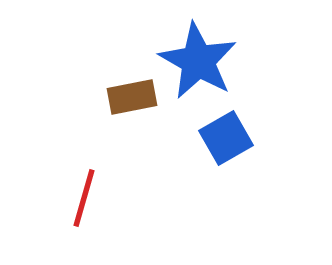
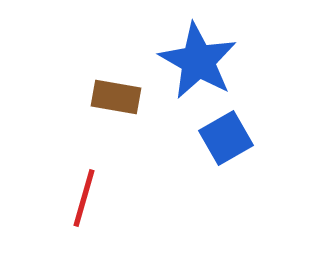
brown rectangle: moved 16 px left; rotated 21 degrees clockwise
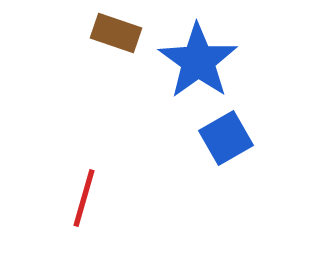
blue star: rotated 6 degrees clockwise
brown rectangle: moved 64 px up; rotated 9 degrees clockwise
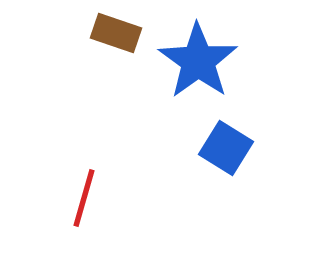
blue square: moved 10 px down; rotated 28 degrees counterclockwise
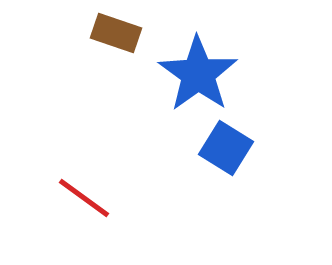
blue star: moved 13 px down
red line: rotated 70 degrees counterclockwise
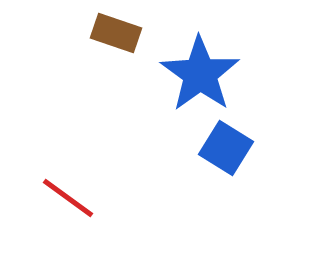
blue star: moved 2 px right
red line: moved 16 px left
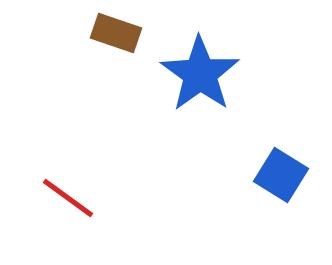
blue square: moved 55 px right, 27 px down
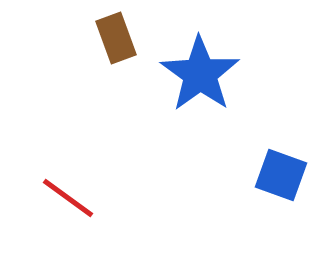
brown rectangle: moved 5 px down; rotated 51 degrees clockwise
blue square: rotated 12 degrees counterclockwise
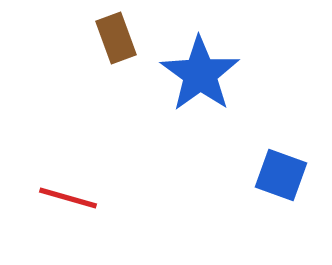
red line: rotated 20 degrees counterclockwise
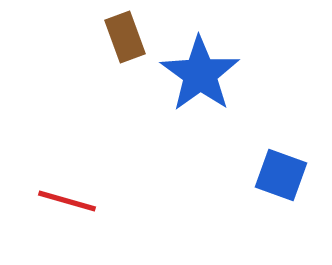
brown rectangle: moved 9 px right, 1 px up
red line: moved 1 px left, 3 px down
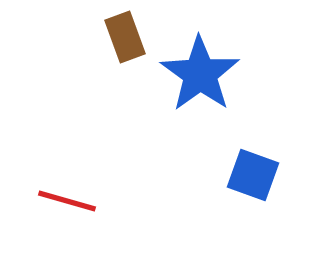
blue square: moved 28 px left
